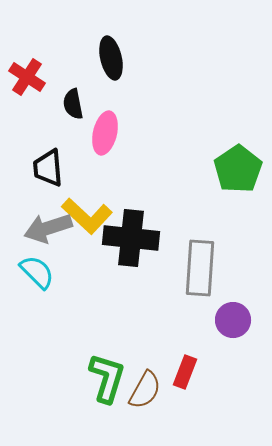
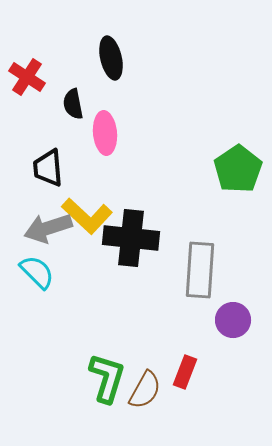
pink ellipse: rotated 18 degrees counterclockwise
gray rectangle: moved 2 px down
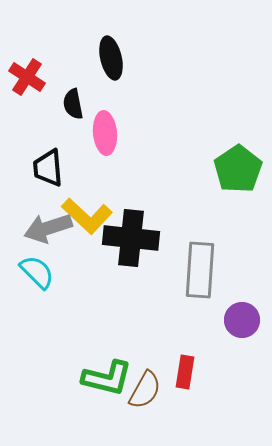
purple circle: moved 9 px right
red rectangle: rotated 12 degrees counterclockwise
green L-shape: rotated 87 degrees clockwise
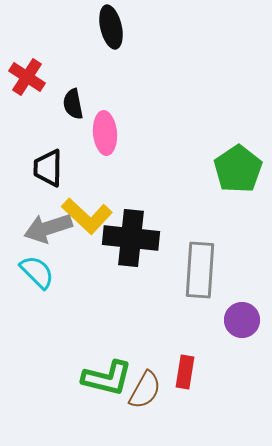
black ellipse: moved 31 px up
black trapezoid: rotated 6 degrees clockwise
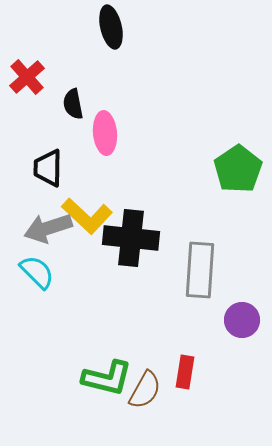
red cross: rotated 15 degrees clockwise
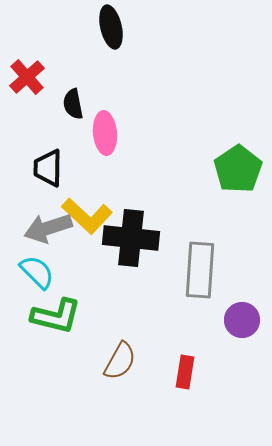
green L-shape: moved 51 px left, 62 px up
brown semicircle: moved 25 px left, 29 px up
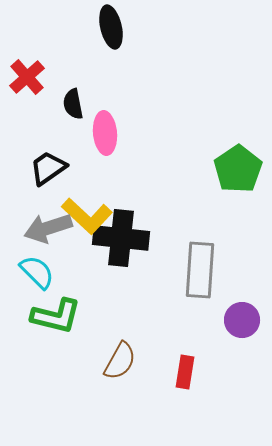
black trapezoid: rotated 54 degrees clockwise
black cross: moved 10 px left
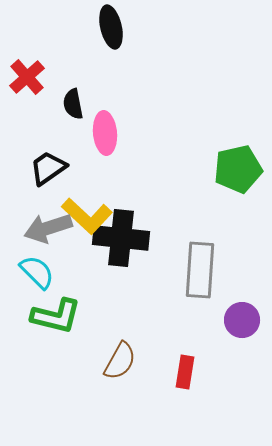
green pentagon: rotated 21 degrees clockwise
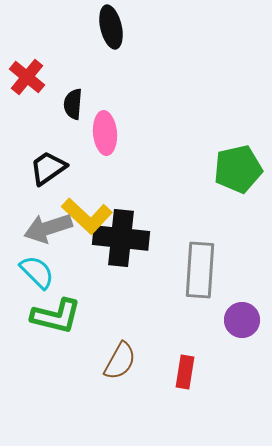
red cross: rotated 9 degrees counterclockwise
black semicircle: rotated 16 degrees clockwise
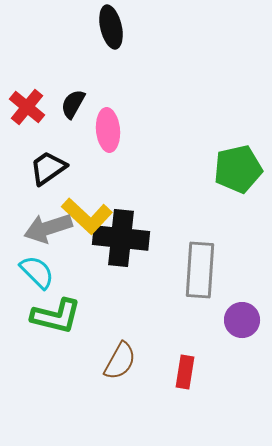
red cross: moved 30 px down
black semicircle: rotated 24 degrees clockwise
pink ellipse: moved 3 px right, 3 px up
